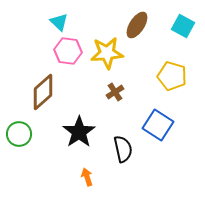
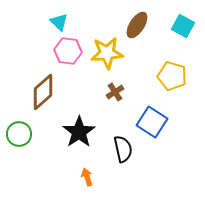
blue square: moved 6 px left, 3 px up
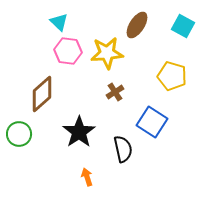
brown diamond: moved 1 px left, 2 px down
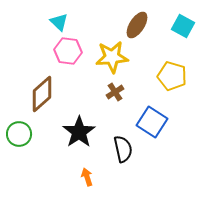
yellow star: moved 5 px right, 4 px down
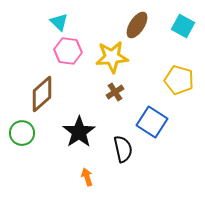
yellow pentagon: moved 7 px right, 4 px down
green circle: moved 3 px right, 1 px up
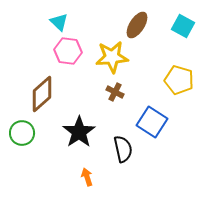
brown cross: rotated 30 degrees counterclockwise
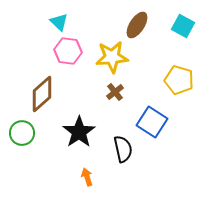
brown cross: rotated 24 degrees clockwise
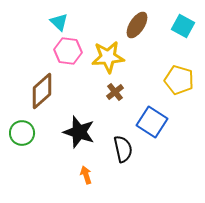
yellow star: moved 4 px left
brown diamond: moved 3 px up
black star: rotated 20 degrees counterclockwise
orange arrow: moved 1 px left, 2 px up
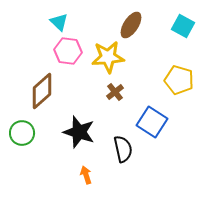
brown ellipse: moved 6 px left
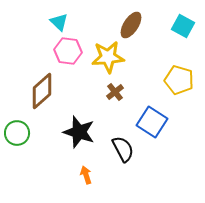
green circle: moved 5 px left
black semicircle: rotated 16 degrees counterclockwise
